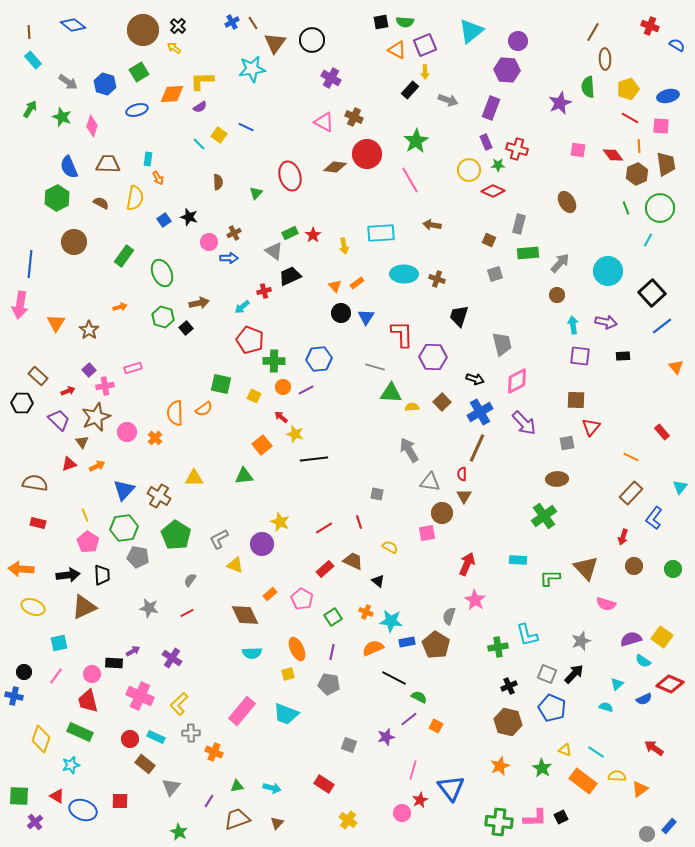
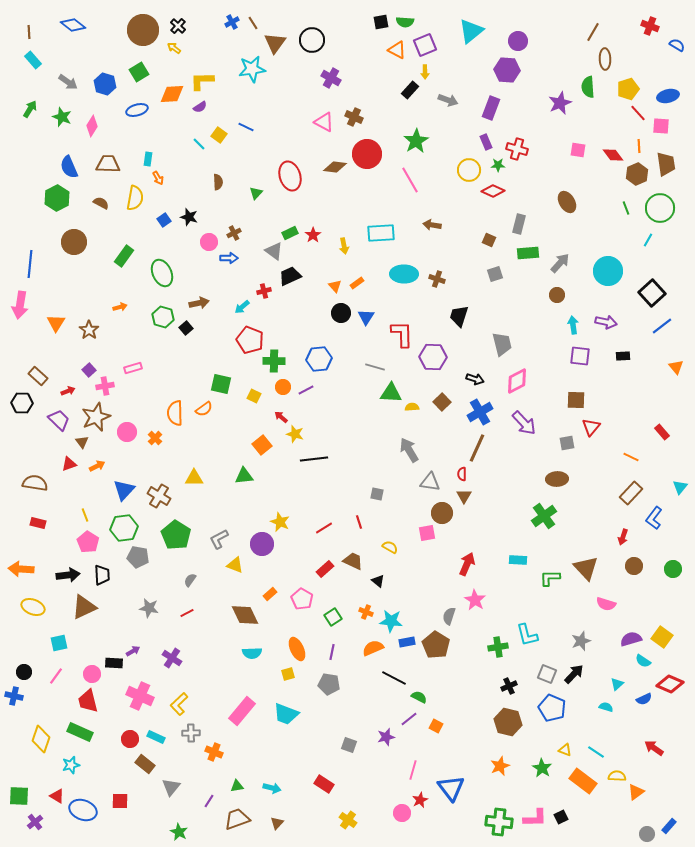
red line at (630, 118): moved 8 px right, 5 px up; rotated 18 degrees clockwise
pink diamond at (92, 126): rotated 15 degrees clockwise
orange triangle at (640, 789): moved 4 px left, 3 px down
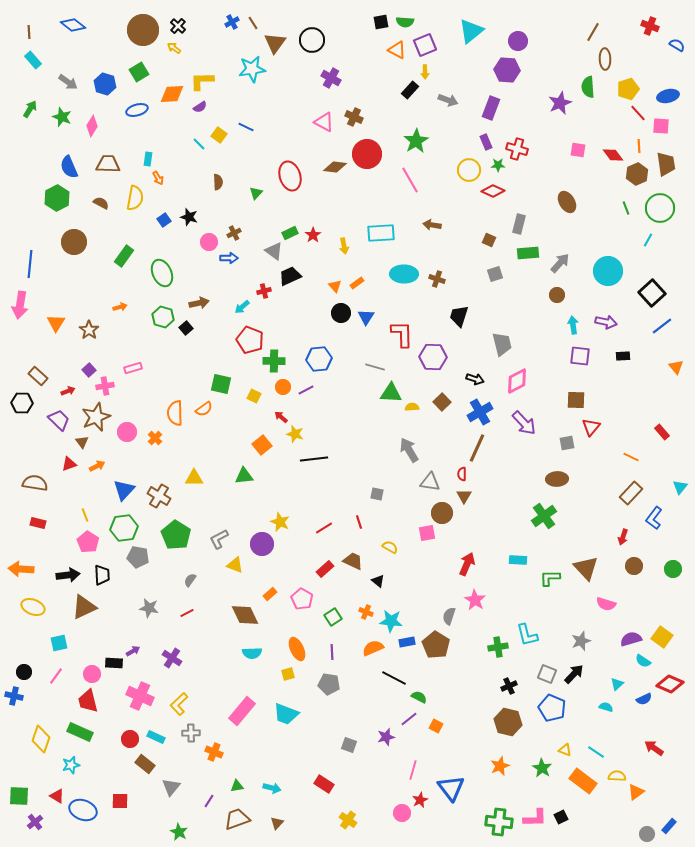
purple line at (332, 652): rotated 14 degrees counterclockwise
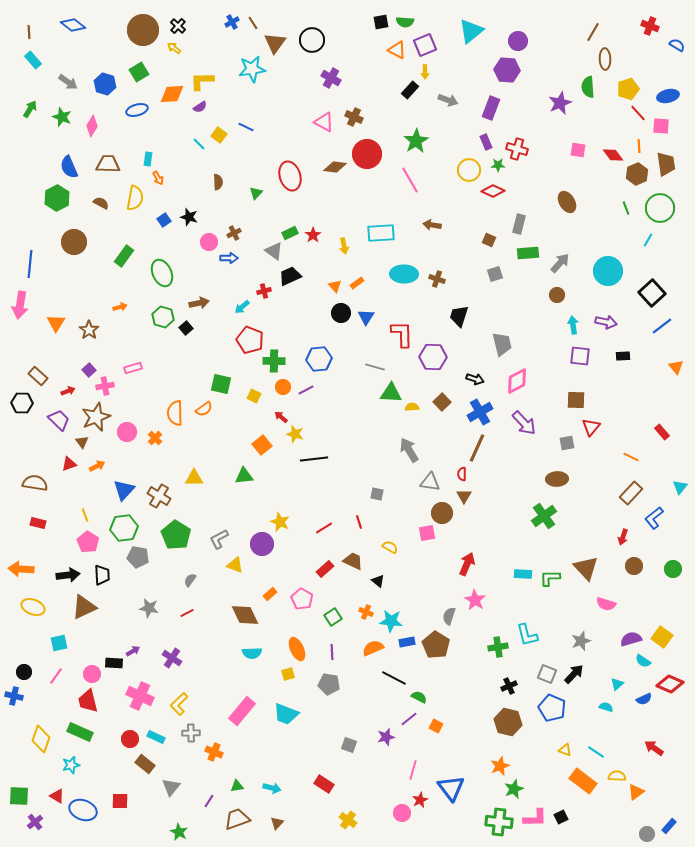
blue L-shape at (654, 518): rotated 15 degrees clockwise
cyan rectangle at (518, 560): moved 5 px right, 14 px down
green star at (542, 768): moved 28 px left, 21 px down; rotated 18 degrees clockwise
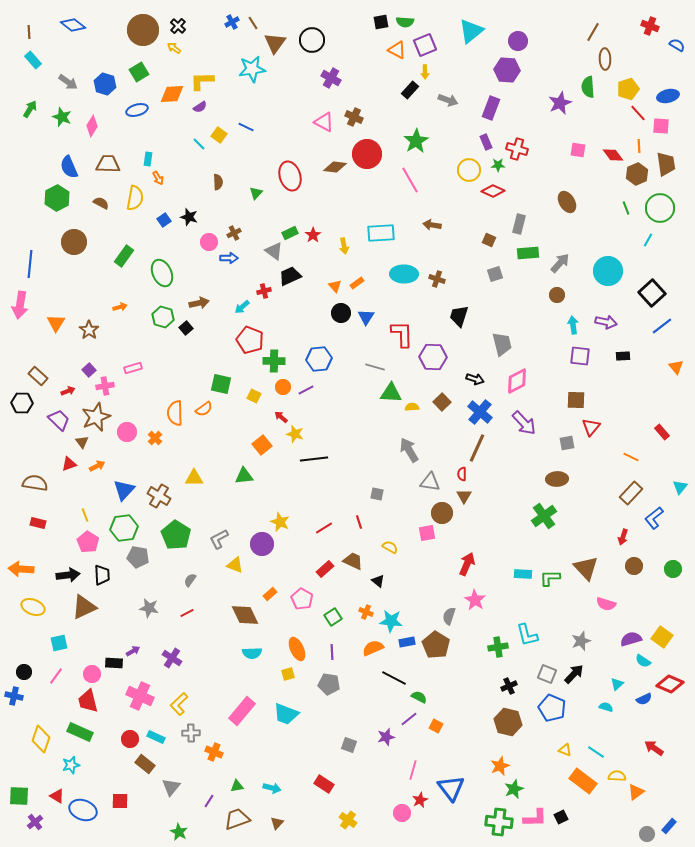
blue cross at (480, 412): rotated 20 degrees counterclockwise
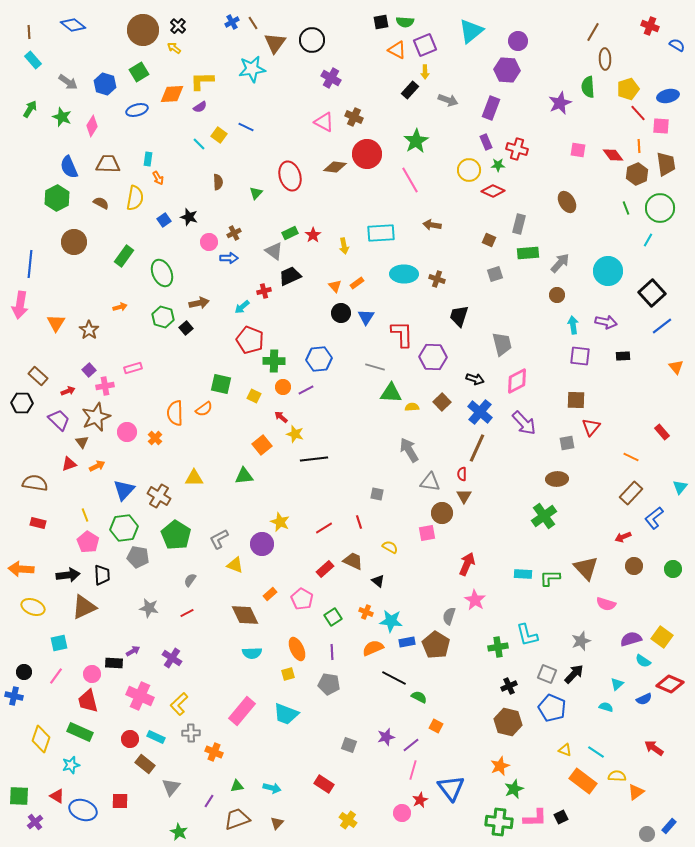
red arrow at (623, 537): rotated 49 degrees clockwise
purple line at (409, 719): moved 2 px right, 26 px down
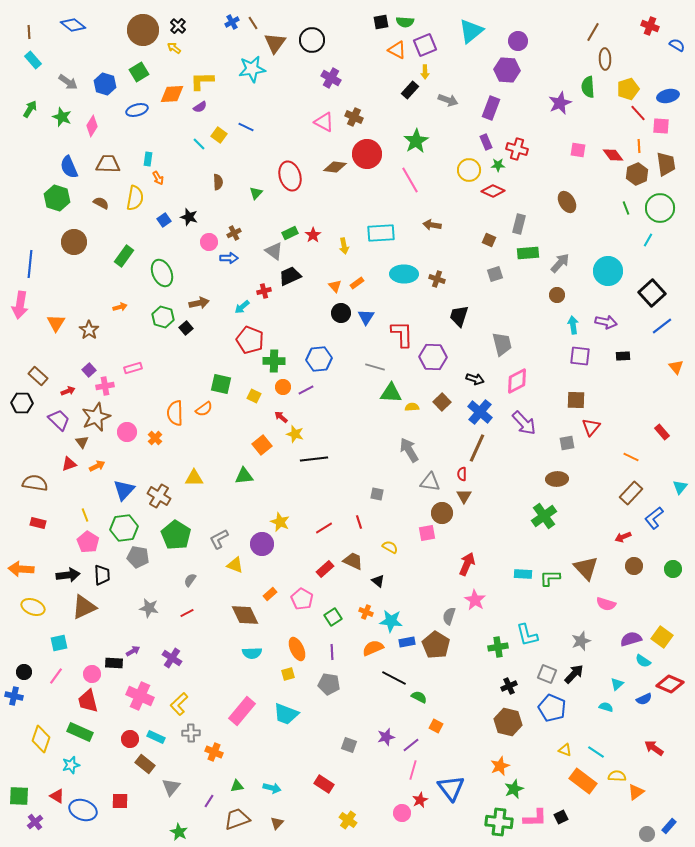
green hexagon at (57, 198): rotated 15 degrees counterclockwise
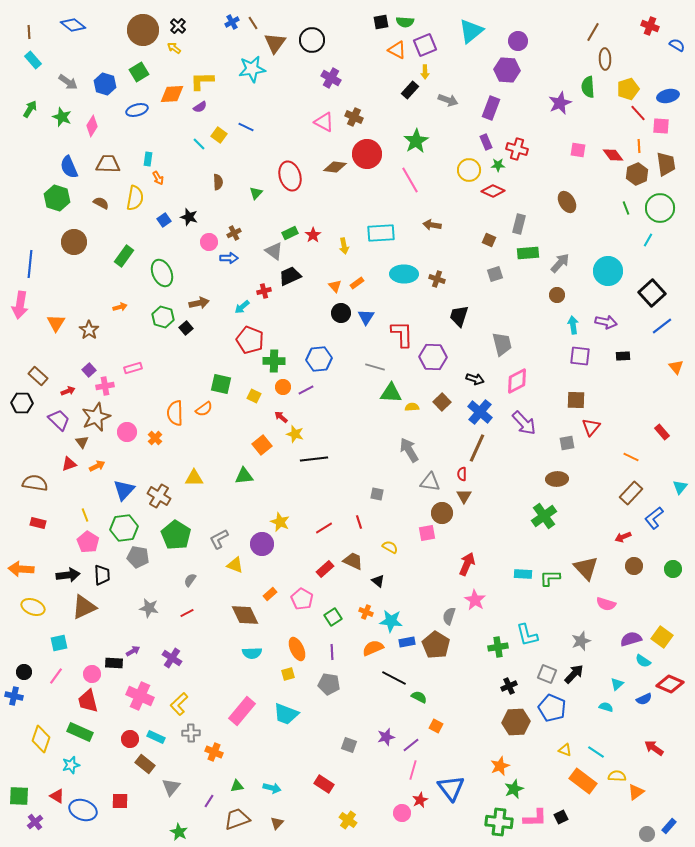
brown hexagon at (508, 722): moved 8 px right; rotated 16 degrees counterclockwise
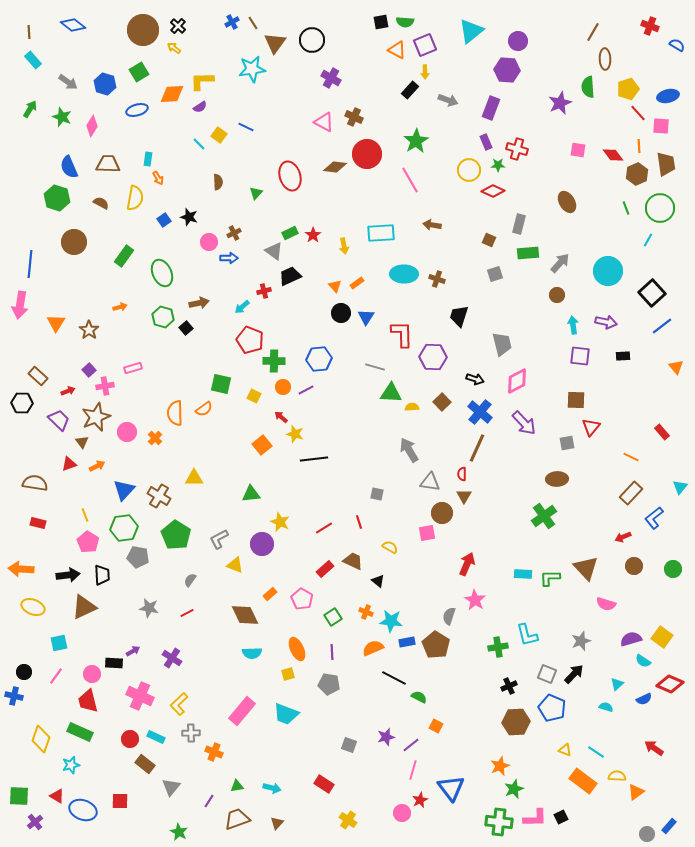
green triangle at (244, 476): moved 7 px right, 18 px down
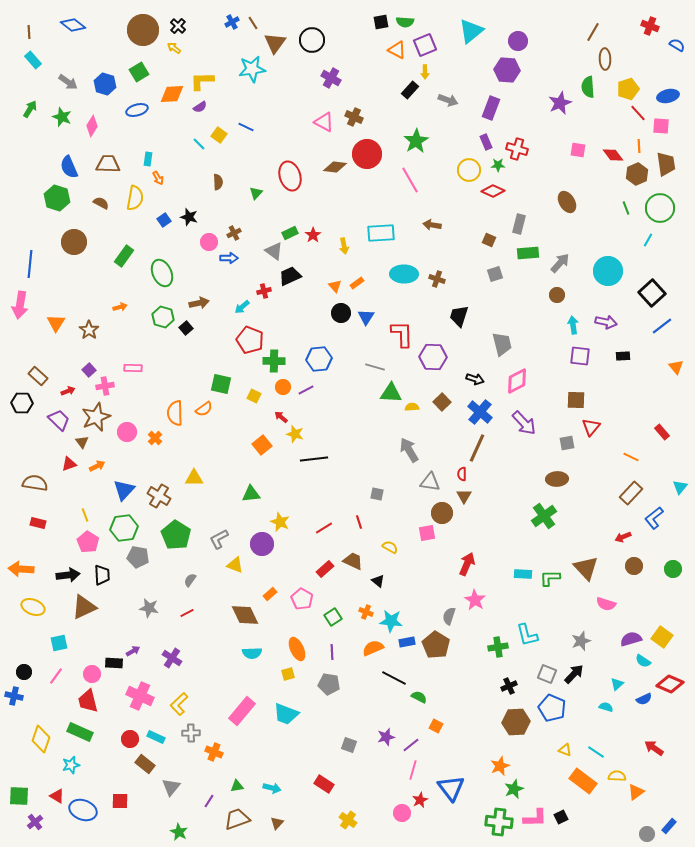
pink rectangle at (133, 368): rotated 18 degrees clockwise
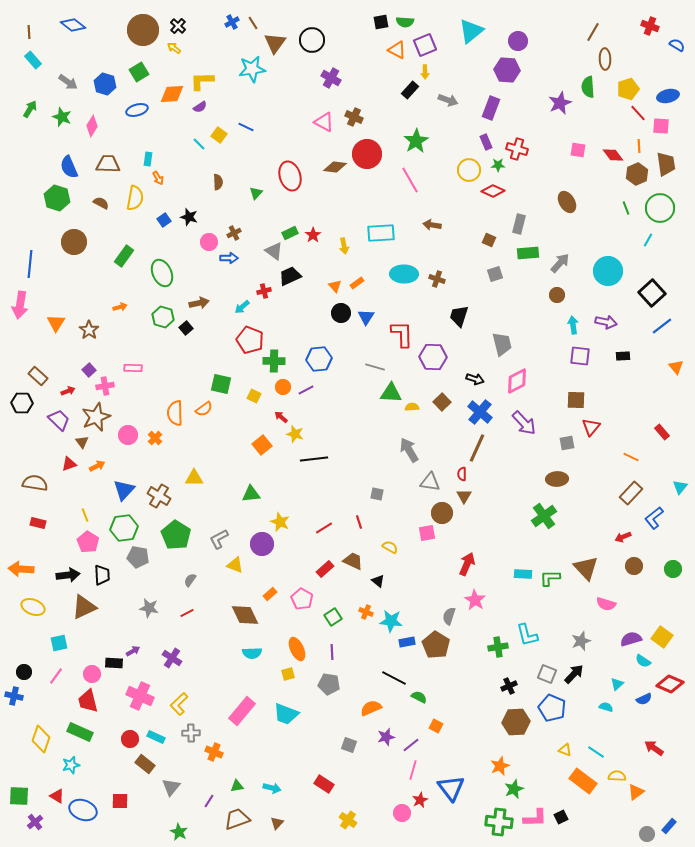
pink circle at (127, 432): moved 1 px right, 3 px down
orange semicircle at (373, 648): moved 2 px left, 60 px down
